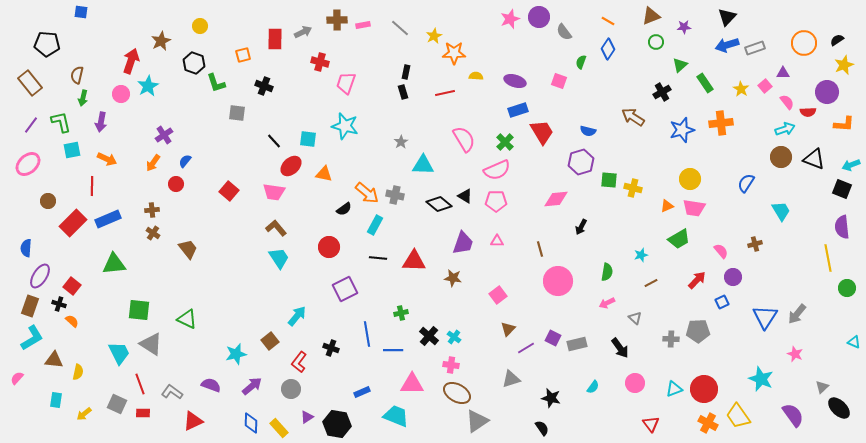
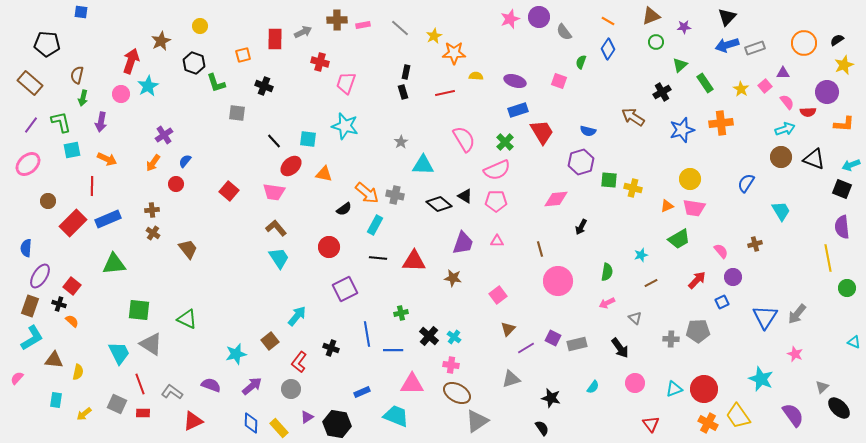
brown rectangle at (30, 83): rotated 10 degrees counterclockwise
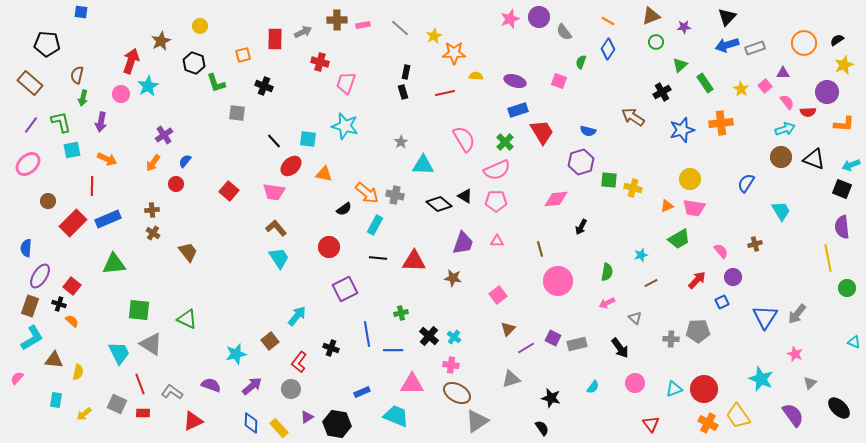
brown trapezoid at (188, 249): moved 3 px down
gray triangle at (822, 387): moved 12 px left, 4 px up
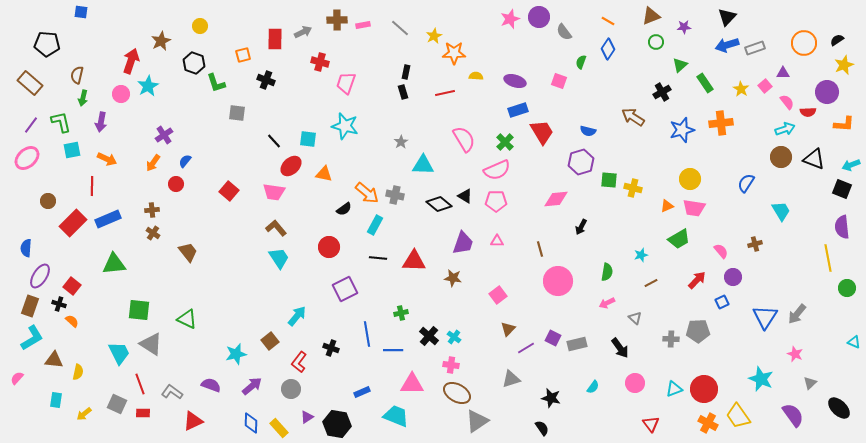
black cross at (264, 86): moved 2 px right, 6 px up
pink ellipse at (28, 164): moved 1 px left, 6 px up
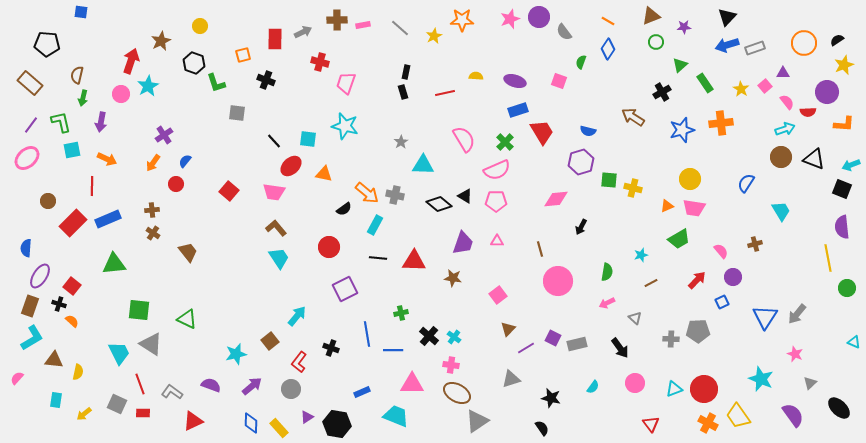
orange star at (454, 53): moved 8 px right, 33 px up
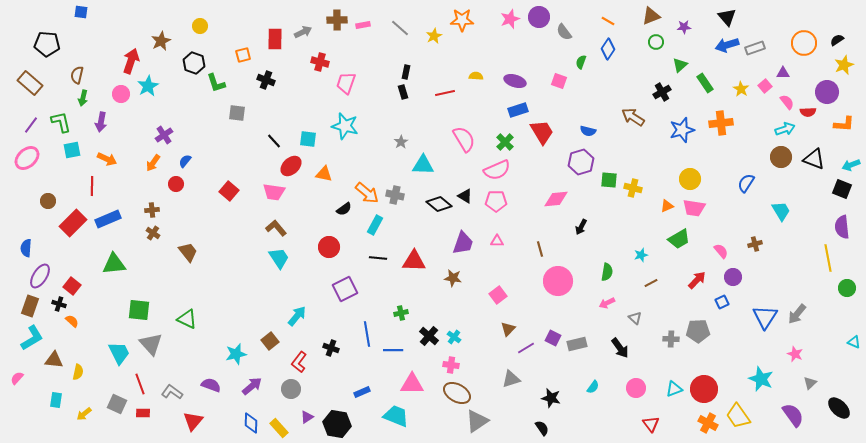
black triangle at (727, 17): rotated 24 degrees counterclockwise
gray triangle at (151, 344): rotated 15 degrees clockwise
pink circle at (635, 383): moved 1 px right, 5 px down
red triangle at (193, 421): rotated 25 degrees counterclockwise
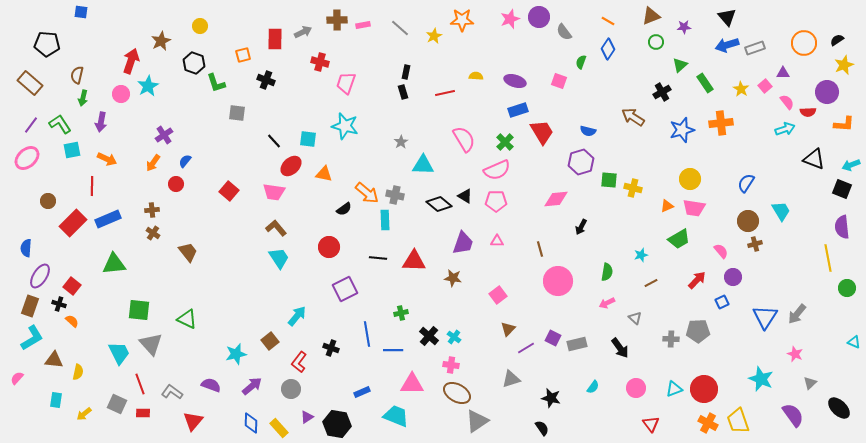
green L-shape at (61, 122): moved 1 px left, 2 px down; rotated 20 degrees counterclockwise
brown circle at (781, 157): moved 33 px left, 64 px down
cyan rectangle at (375, 225): moved 10 px right, 5 px up; rotated 30 degrees counterclockwise
yellow trapezoid at (738, 416): moved 5 px down; rotated 16 degrees clockwise
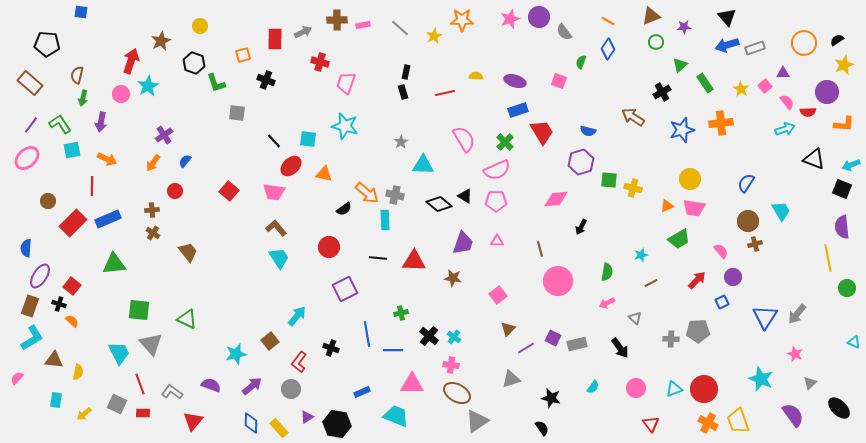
red circle at (176, 184): moved 1 px left, 7 px down
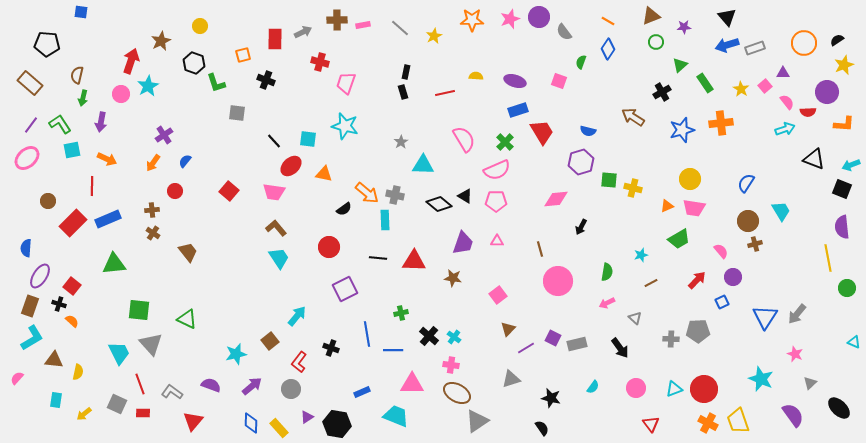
orange star at (462, 20): moved 10 px right
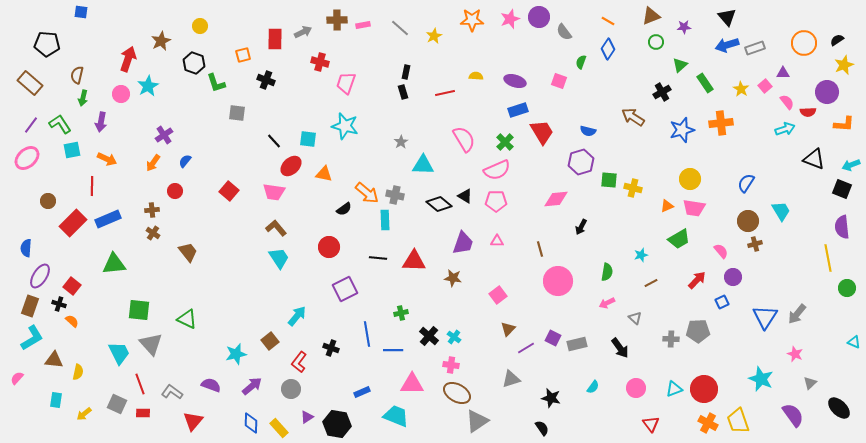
red arrow at (131, 61): moved 3 px left, 2 px up
